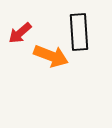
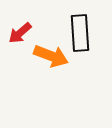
black rectangle: moved 1 px right, 1 px down
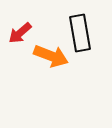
black rectangle: rotated 6 degrees counterclockwise
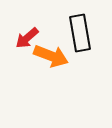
red arrow: moved 7 px right, 5 px down
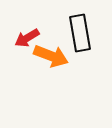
red arrow: rotated 10 degrees clockwise
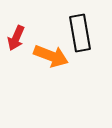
red arrow: moved 11 px left; rotated 35 degrees counterclockwise
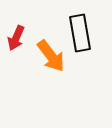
orange arrow: rotated 32 degrees clockwise
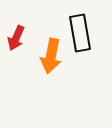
orange arrow: rotated 48 degrees clockwise
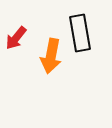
red arrow: rotated 15 degrees clockwise
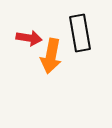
red arrow: moved 13 px right; rotated 120 degrees counterclockwise
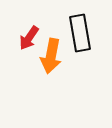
red arrow: rotated 115 degrees clockwise
